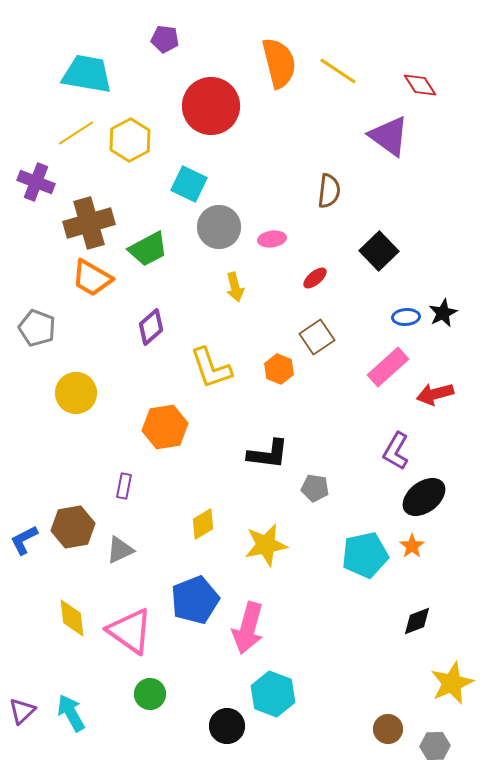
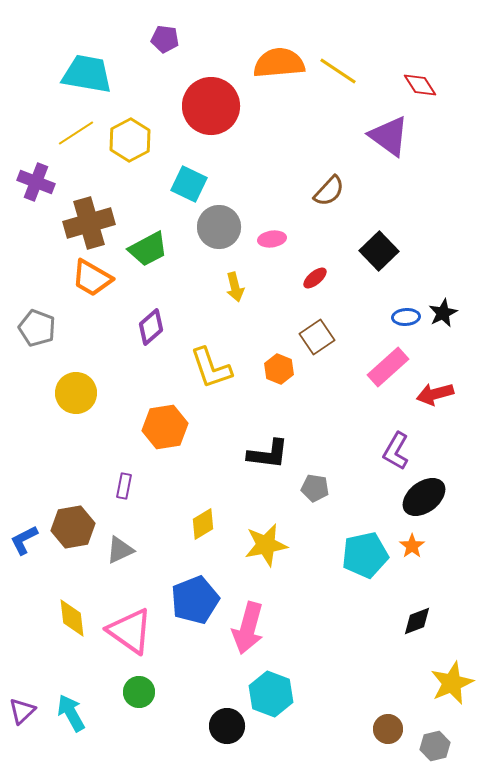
orange semicircle at (279, 63): rotated 81 degrees counterclockwise
brown semicircle at (329, 191): rotated 36 degrees clockwise
green circle at (150, 694): moved 11 px left, 2 px up
cyan hexagon at (273, 694): moved 2 px left
gray hexagon at (435, 746): rotated 12 degrees counterclockwise
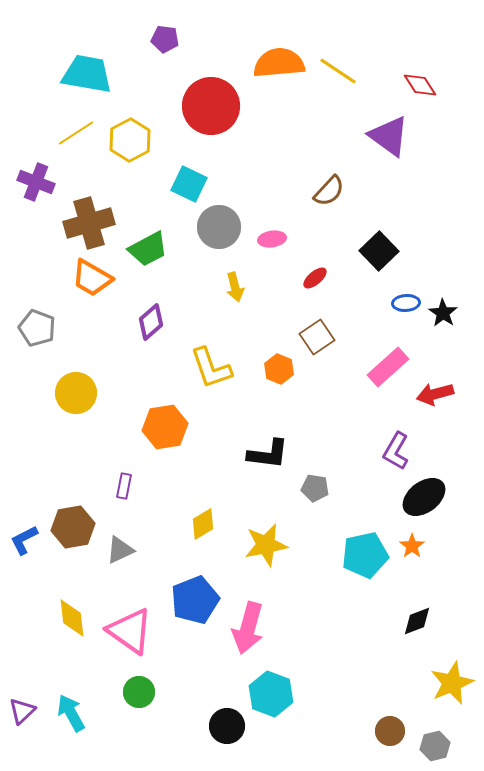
black star at (443, 313): rotated 12 degrees counterclockwise
blue ellipse at (406, 317): moved 14 px up
purple diamond at (151, 327): moved 5 px up
brown circle at (388, 729): moved 2 px right, 2 px down
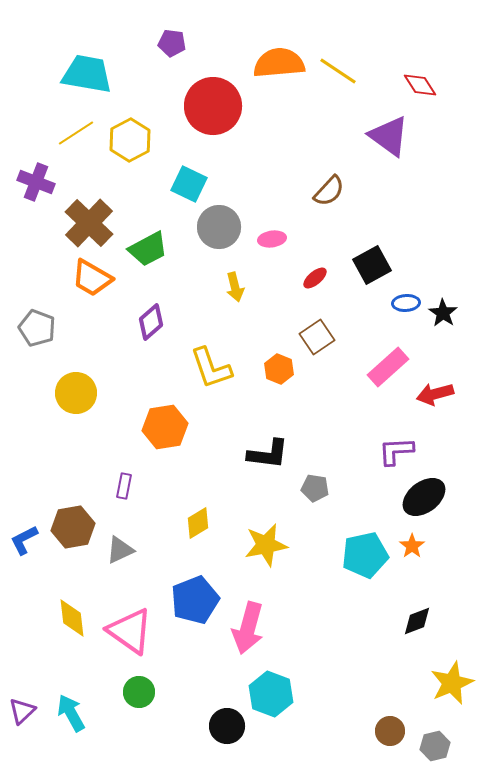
purple pentagon at (165, 39): moved 7 px right, 4 px down
red circle at (211, 106): moved 2 px right
brown cross at (89, 223): rotated 30 degrees counterclockwise
black square at (379, 251): moved 7 px left, 14 px down; rotated 15 degrees clockwise
purple L-shape at (396, 451): rotated 57 degrees clockwise
yellow diamond at (203, 524): moved 5 px left, 1 px up
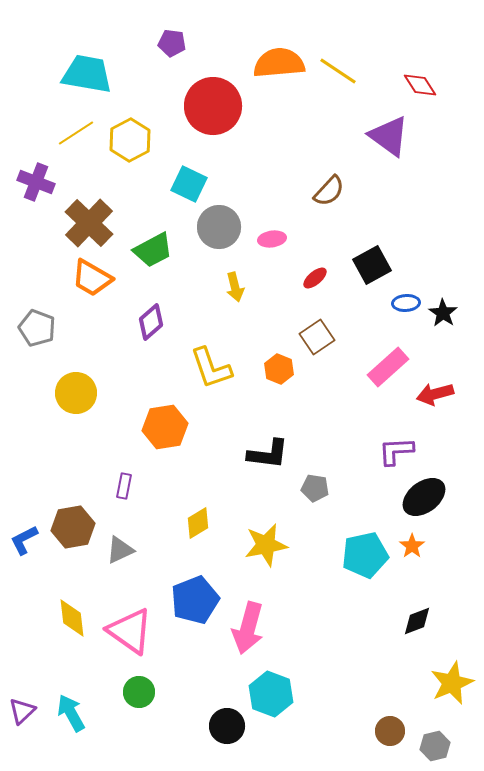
green trapezoid at (148, 249): moved 5 px right, 1 px down
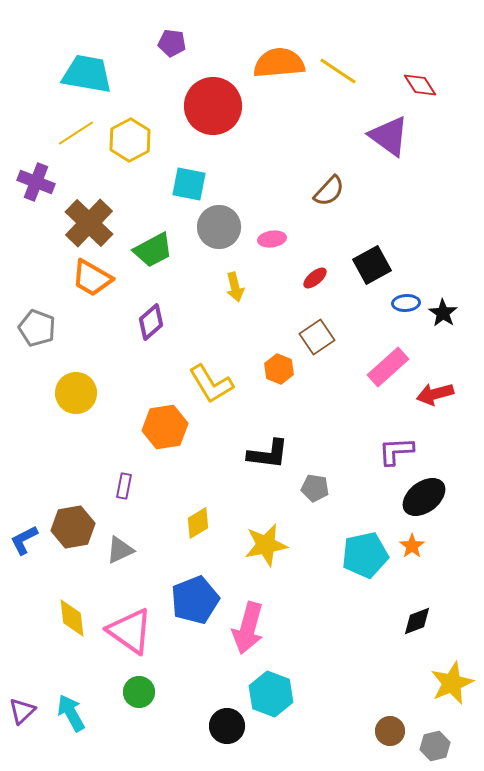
cyan square at (189, 184): rotated 15 degrees counterclockwise
yellow L-shape at (211, 368): moved 16 px down; rotated 12 degrees counterclockwise
